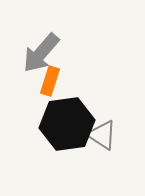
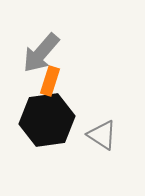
black hexagon: moved 20 px left, 4 px up
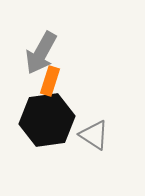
gray arrow: rotated 12 degrees counterclockwise
gray triangle: moved 8 px left
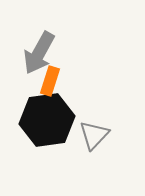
gray arrow: moved 2 px left
gray triangle: rotated 40 degrees clockwise
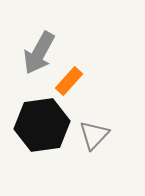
orange rectangle: moved 19 px right; rotated 24 degrees clockwise
black hexagon: moved 5 px left, 5 px down
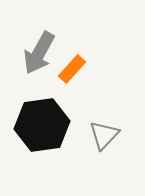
orange rectangle: moved 3 px right, 12 px up
gray triangle: moved 10 px right
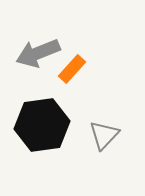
gray arrow: moved 1 px left; rotated 39 degrees clockwise
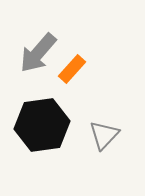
gray arrow: rotated 27 degrees counterclockwise
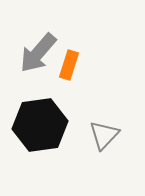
orange rectangle: moved 3 px left, 4 px up; rotated 24 degrees counterclockwise
black hexagon: moved 2 px left
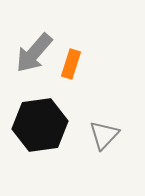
gray arrow: moved 4 px left
orange rectangle: moved 2 px right, 1 px up
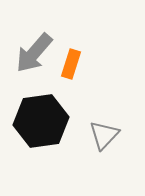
black hexagon: moved 1 px right, 4 px up
